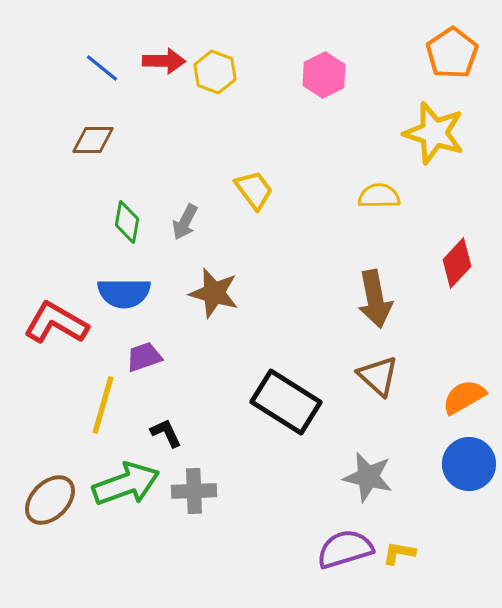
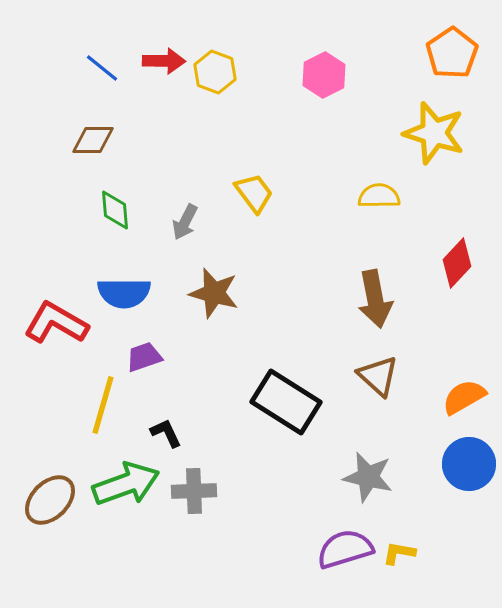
yellow trapezoid: moved 3 px down
green diamond: moved 12 px left, 12 px up; rotated 15 degrees counterclockwise
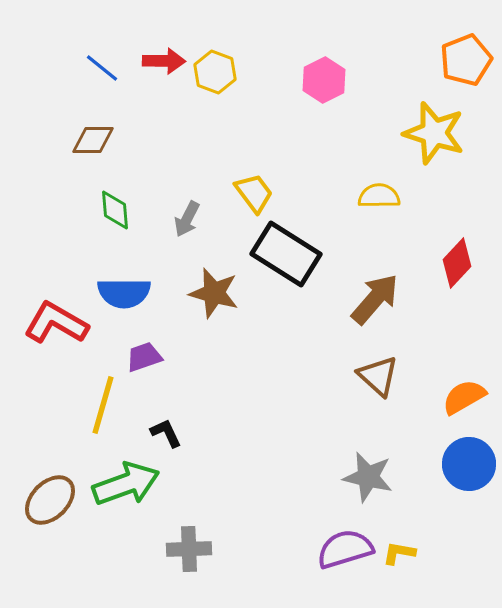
orange pentagon: moved 14 px right, 7 px down; rotated 12 degrees clockwise
pink hexagon: moved 5 px down
gray arrow: moved 2 px right, 3 px up
brown arrow: rotated 128 degrees counterclockwise
black rectangle: moved 148 px up
gray cross: moved 5 px left, 58 px down
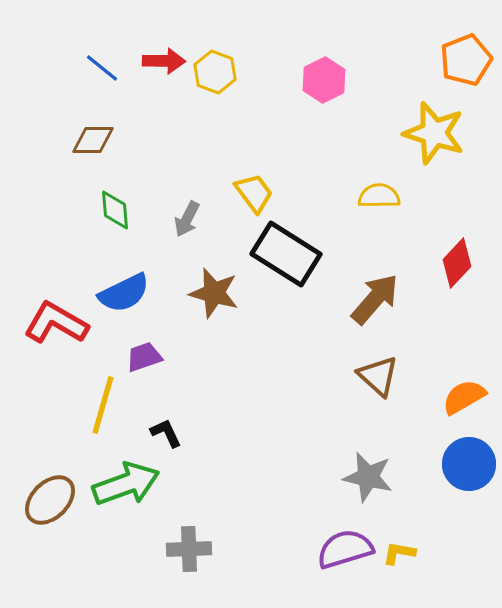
blue semicircle: rotated 26 degrees counterclockwise
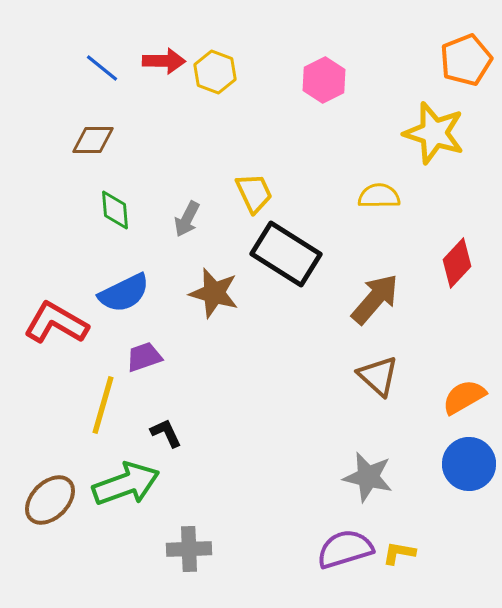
yellow trapezoid: rotated 12 degrees clockwise
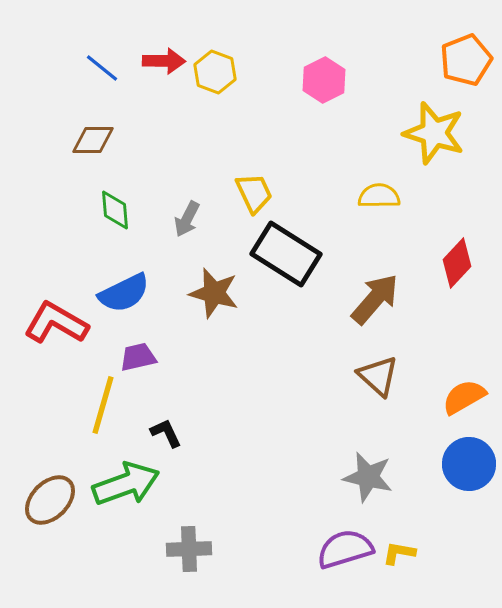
purple trapezoid: moved 6 px left; rotated 6 degrees clockwise
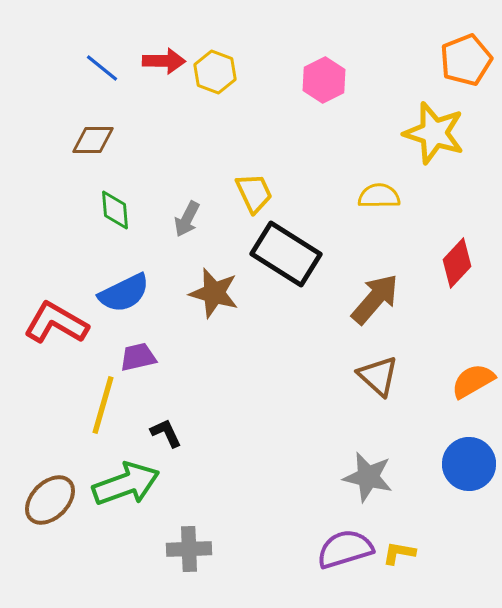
orange semicircle: moved 9 px right, 16 px up
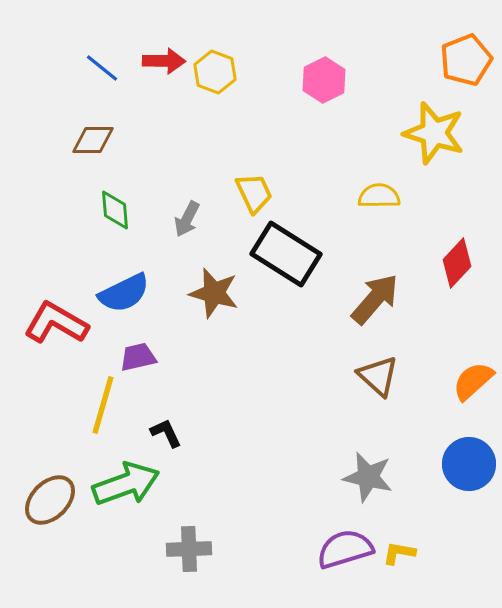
orange semicircle: rotated 12 degrees counterclockwise
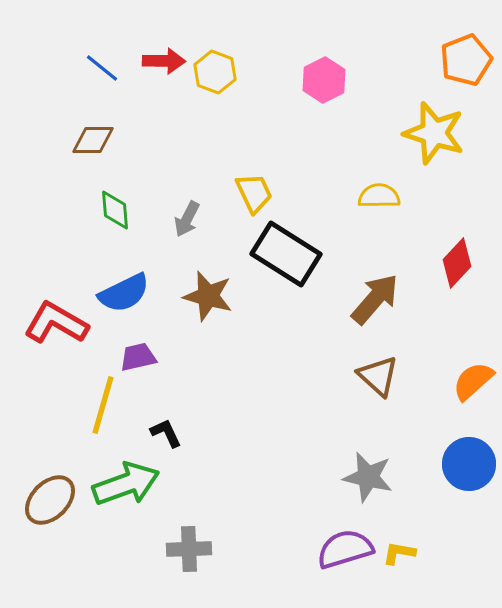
brown star: moved 6 px left, 3 px down
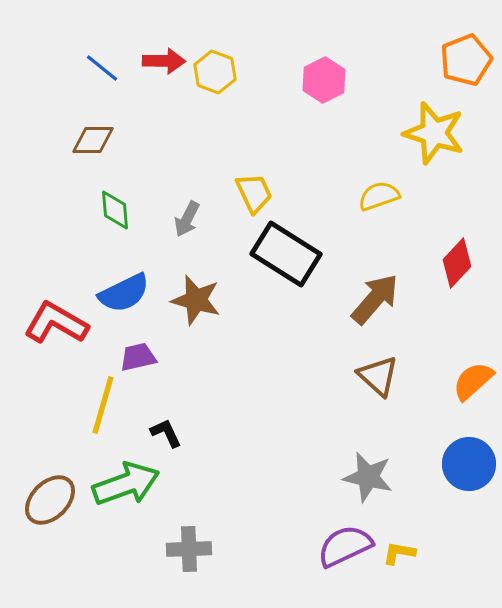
yellow semicircle: rotated 18 degrees counterclockwise
brown star: moved 12 px left, 4 px down
purple semicircle: moved 3 px up; rotated 8 degrees counterclockwise
